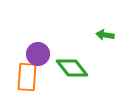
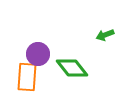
green arrow: rotated 30 degrees counterclockwise
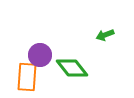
purple circle: moved 2 px right, 1 px down
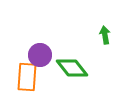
green arrow: rotated 102 degrees clockwise
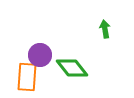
green arrow: moved 6 px up
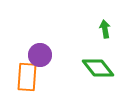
green diamond: moved 26 px right
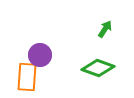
green arrow: rotated 42 degrees clockwise
green diamond: rotated 32 degrees counterclockwise
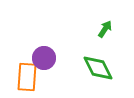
purple circle: moved 4 px right, 3 px down
green diamond: rotated 44 degrees clockwise
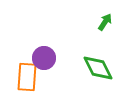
green arrow: moved 7 px up
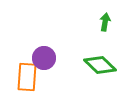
green arrow: rotated 24 degrees counterclockwise
green diamond: moved 2 px right, 3 px up; rotated 20 degrees counterclockwise
